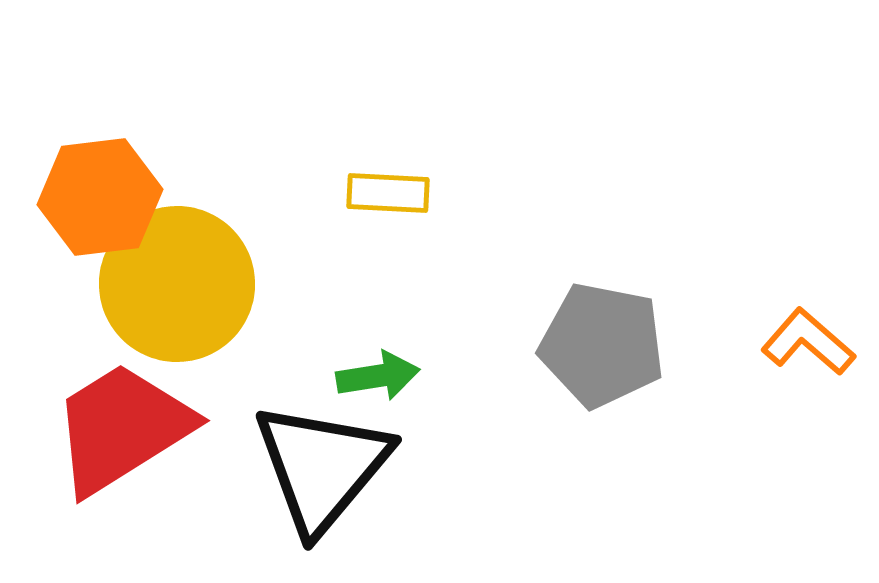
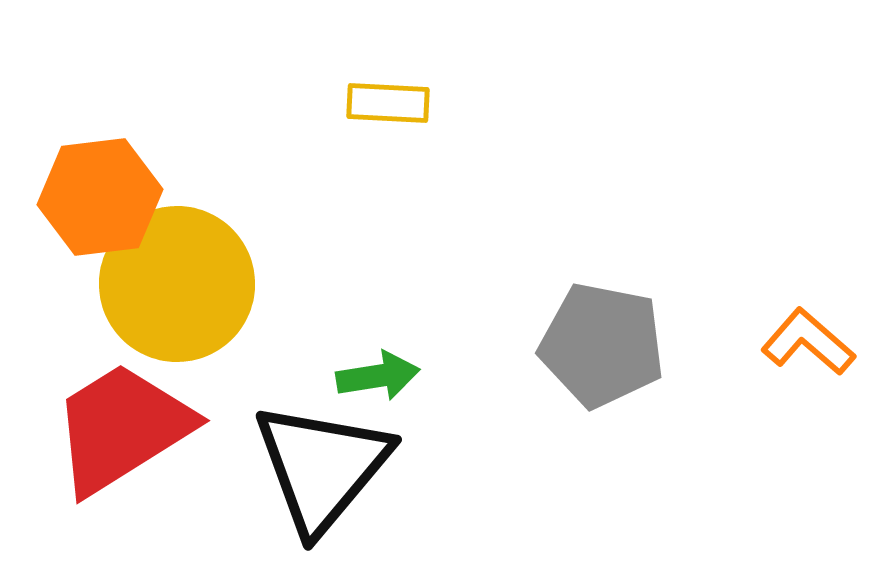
yellow rectangle: moved 90 px up
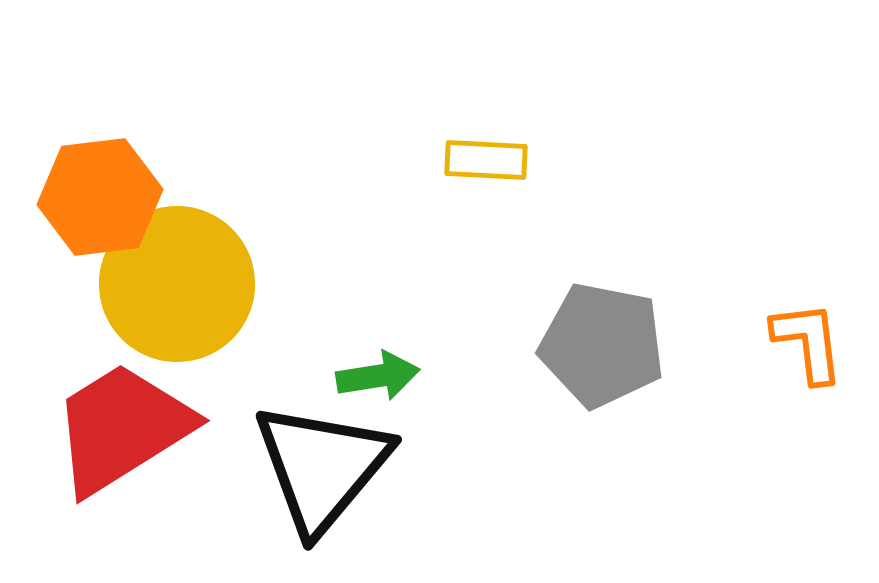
yellow rectangle: moved 98 px right, 57 px down
orange L-shape: rotated 42 degrees clockwise
